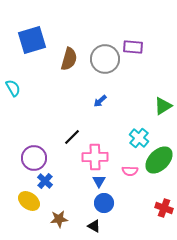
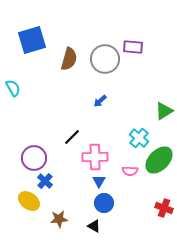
green triangle: moved 1 px right, 5 px down
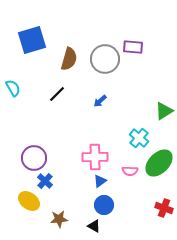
black line: moved 15 px left, 43 px up
green ellipse: moved 3 px down
blue triangle: moved 1 px right; rotated 24 degrees clockwise
blue circle: moved 2 px down
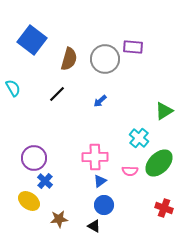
blue square: rotated 36 degrees counterclockwise
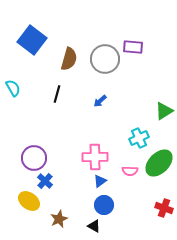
black line: rotated 30 degrees counterclockwise
cyan cross: rotated 24 degrees clockwise
brown star: rotated 18 degrees counterclockwise
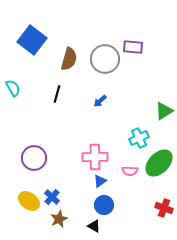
blue cross: moved 7 px right, 16 px down
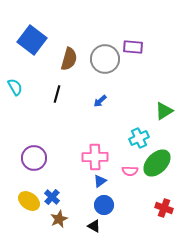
cyan semicircle: moved 2 px right, 1 px up
green ellipse: moved 2 px left
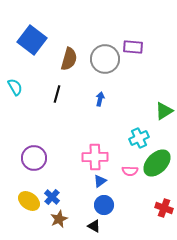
blue arrow: moved 2 px up; rotated 144 degrees clockwise
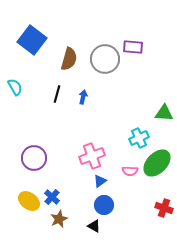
blue arrow: moved 17 px left, 2 px up
green triangle: moved 2 px down; rotated 36 degrees clockwise
pink cross: moved 3 px left, 1 px up; rotated 20 degrees counterclockwise
